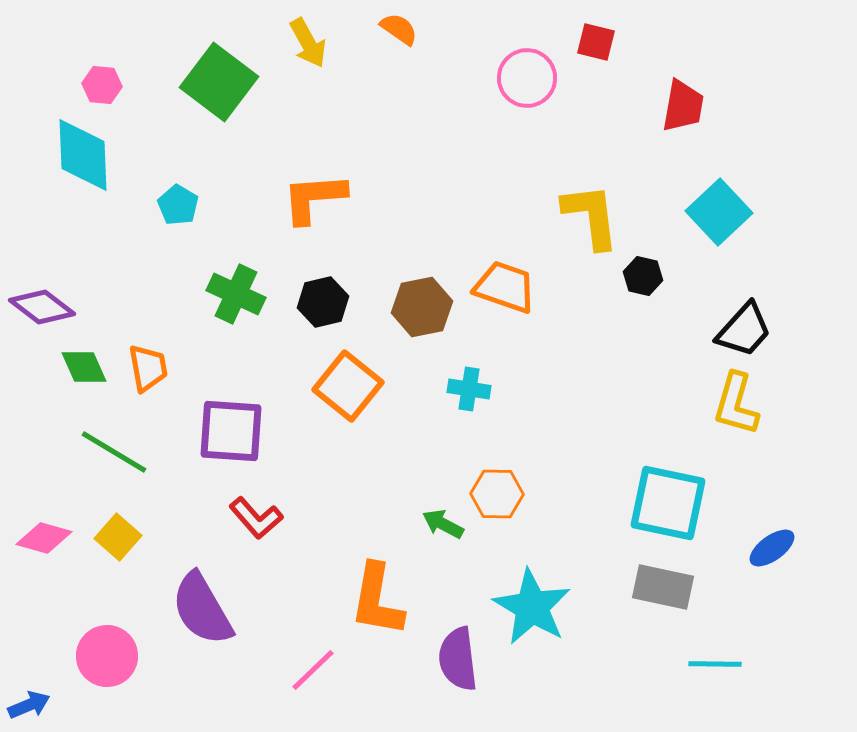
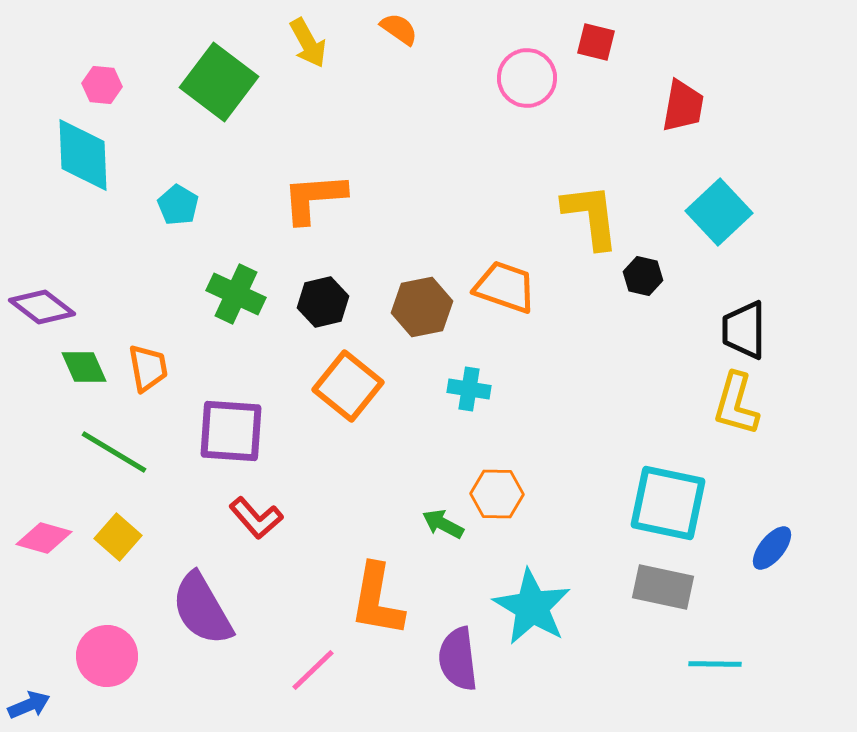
black trapezoid at (744, 330): rotated 138 degrees clockwise
blue ellipse at (772, 548): rotated 15 degrees counterclockwise
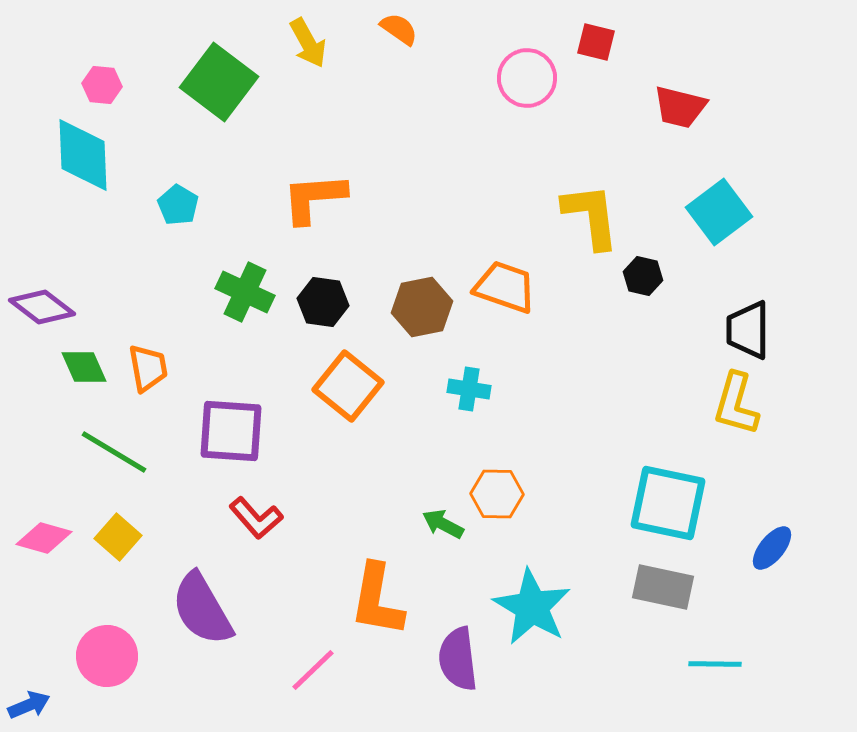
red trapezoid at (683, 106): moved 3 px left, 1 px down; rotated 94 degrees clockwise
cyan square at (719, 212): rotated 6 degrees clockwise
green cross at (236, 294): moved 9 px right, 2 px up
black hexagon at (323, 302): rotated 21 degrees clockwise
black trapezoid at (744, 330): moved 4 px right
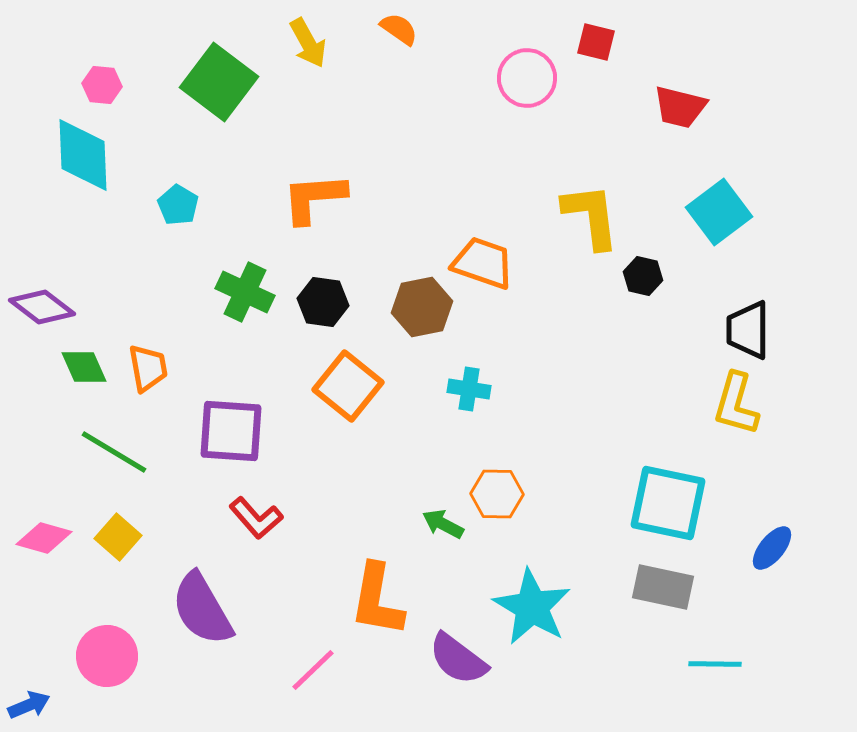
orange trapezoid at (505, 287): moved 22 px left, 24 px up
purple semicircle at (458, 659): rotated 46 degrees counterclockwise
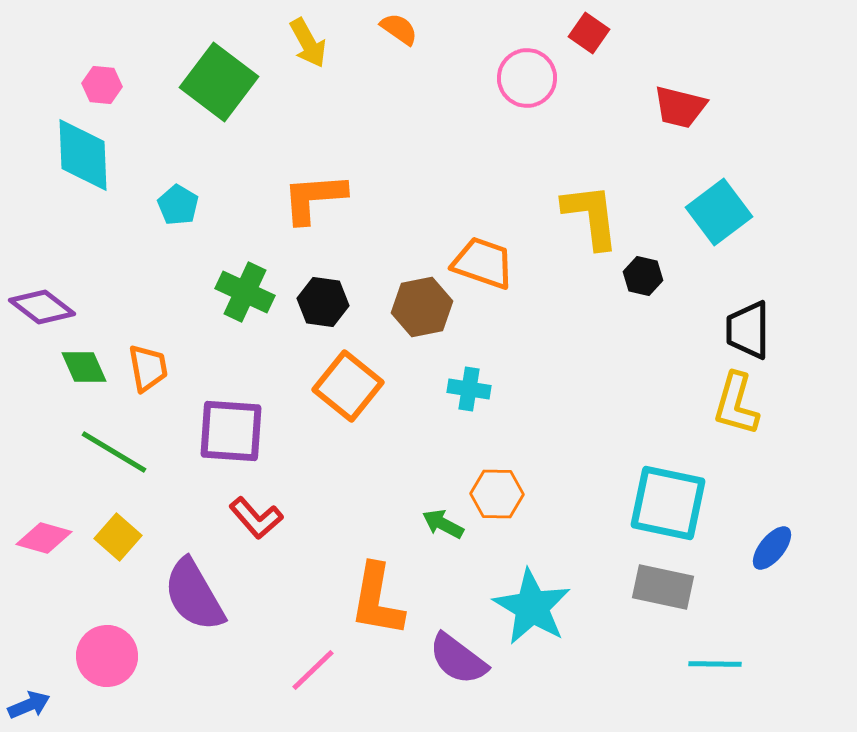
red square at (596, 42): moved 7 px left, 9 px up; rotated 21 degrees clockwise
purple semicircle at (202, 609): moved 8 px left, 14 px up
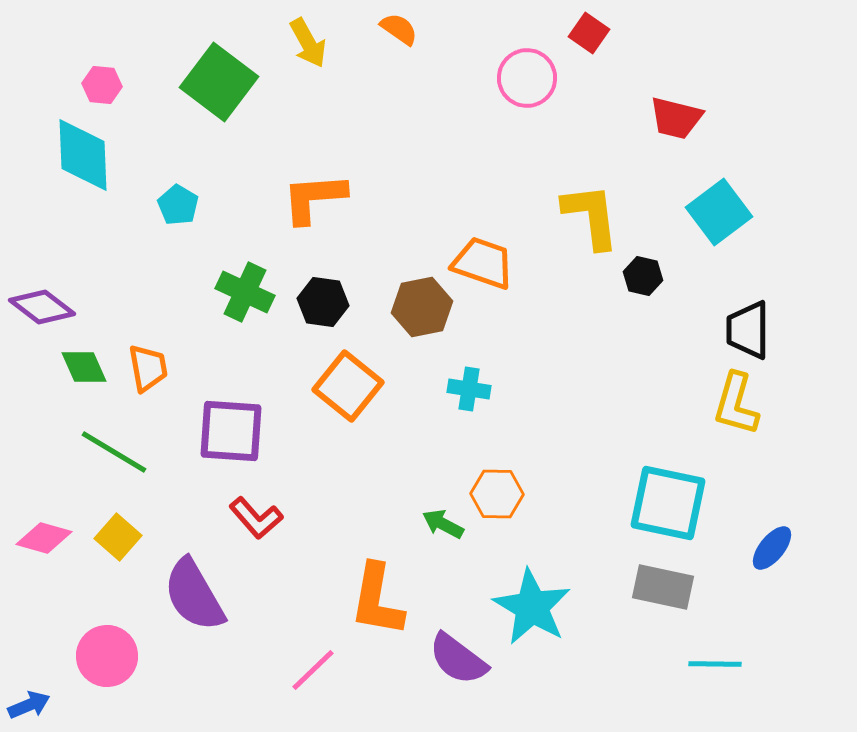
red trapezoid at (680, 107): moved 4 px left, 11 px down
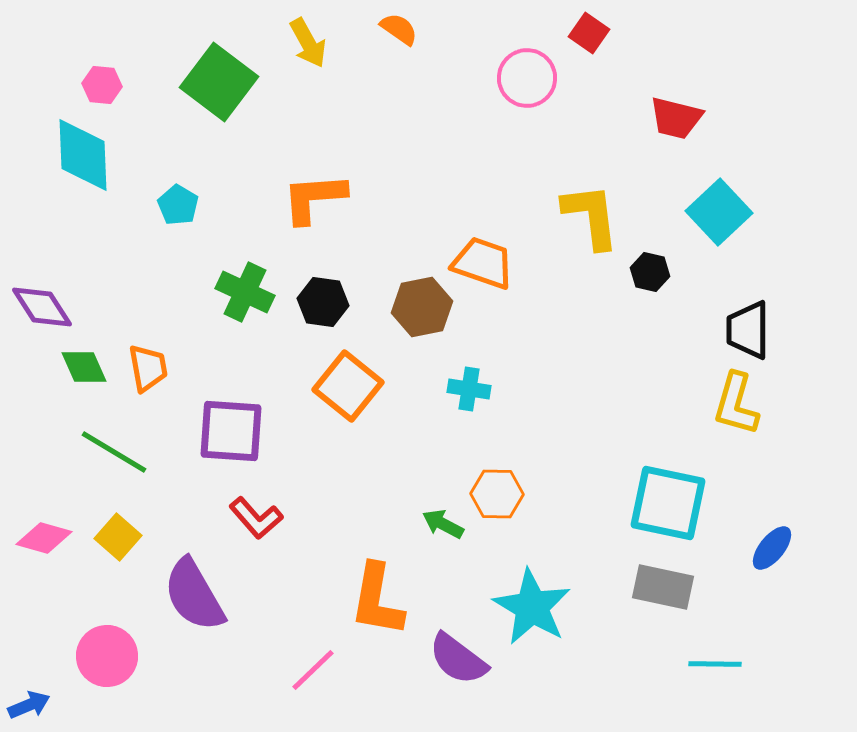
cyan square at (719, 212): rotated 6 degrees counterclockwise
black hexagon at (643, 276): moved 7 px right, 4 px up
purple diamond at (42, 307): rotated 20 degrees clockwise
